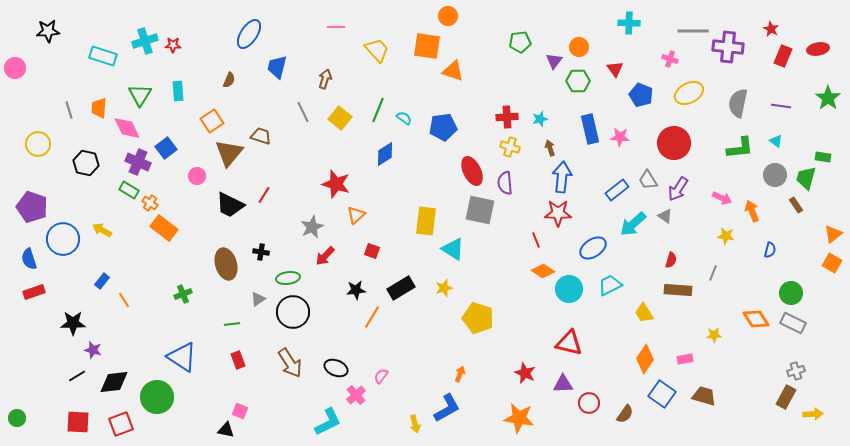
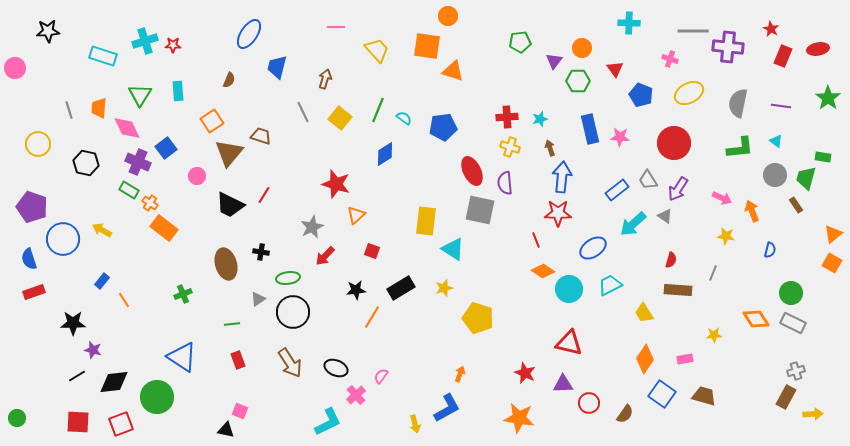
orange circle at (579, 47): moved 3 px right, 1 px down
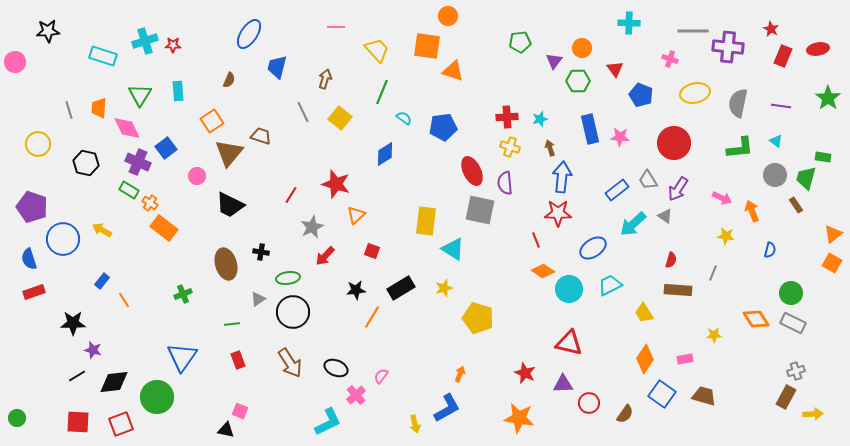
pink circle at (15, 68): moved 6 px up
yellow ellipse at (689, 93): moved 6 px right; rotated 16 degrees clockwise
green line at (378, 110): moved 4 px right, 18 px up
red line at (264, 195): moved 27 px right
blue triangle at (182, 357): rotated 32 degrees clockwise
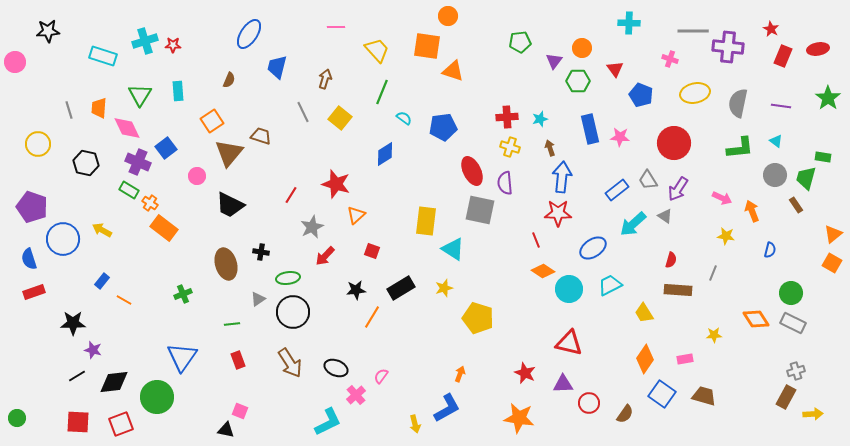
orange line at (124, 300): rotated 28 degrees counterclockwise
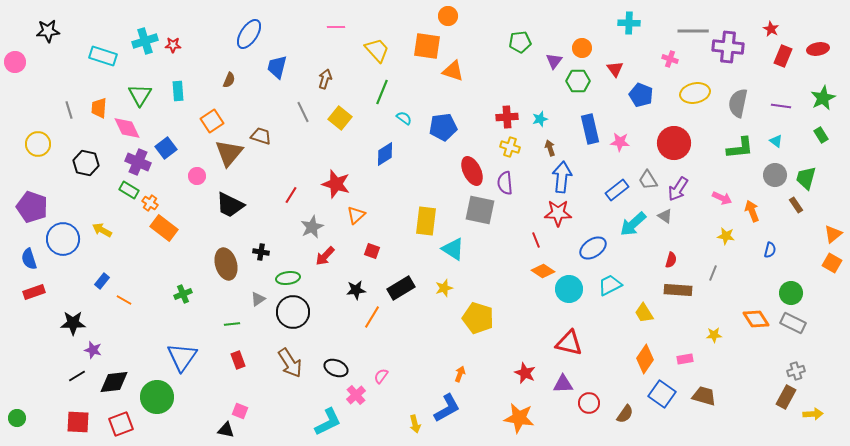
green star at (828, 98): moved 5 px left; rotated 10 degrees clockwise
pink star at (620, 137): moved 5 px down
green rectangle at (823, 157): moved 2 px left, 22 px up; rotated 49 degrees clockwise
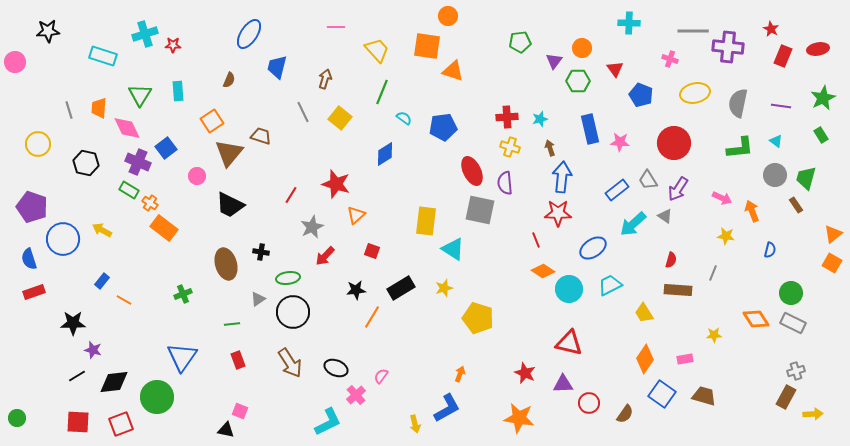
cyan cross at (145, 41): moved 7 px up
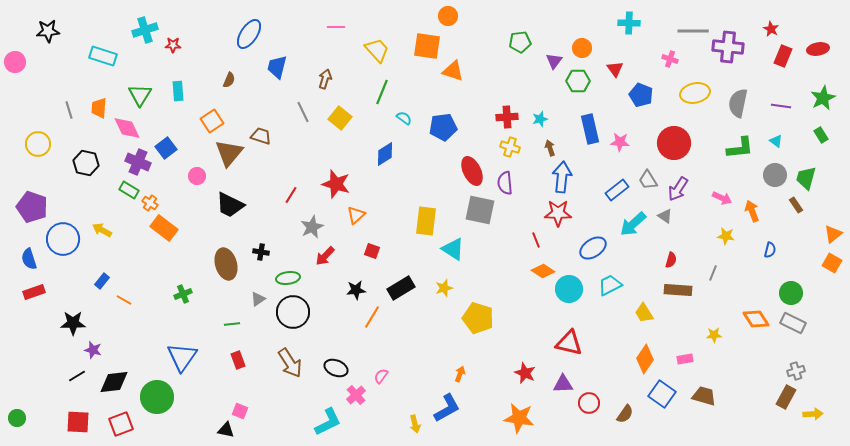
cyan cross at (145, 34): moved 4 px up
